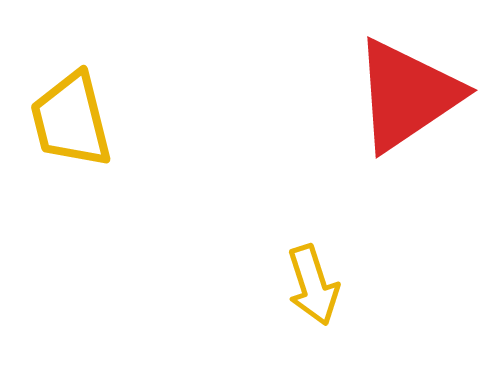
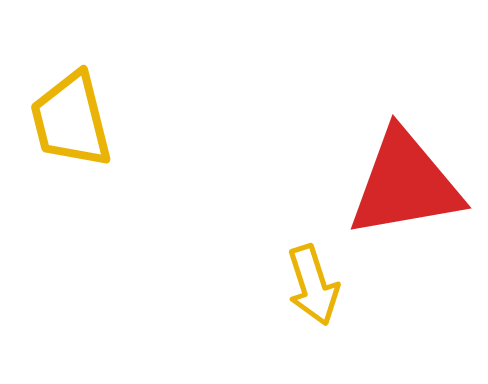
red triangle: moved 2 px left, 89 px down; rotated 24 degrees clockwise
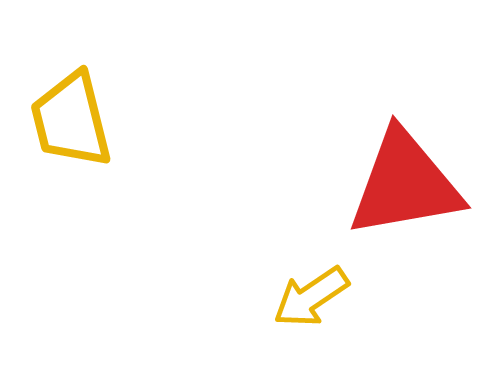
yellow arrow: moved 2 px left, 12 px down; rotated 74 degrees clockwise
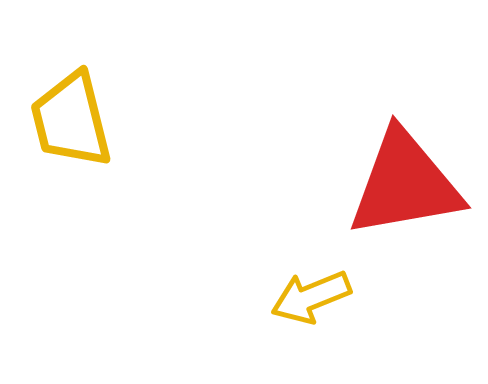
yellow arrow: rotated 12 degrees clockwise
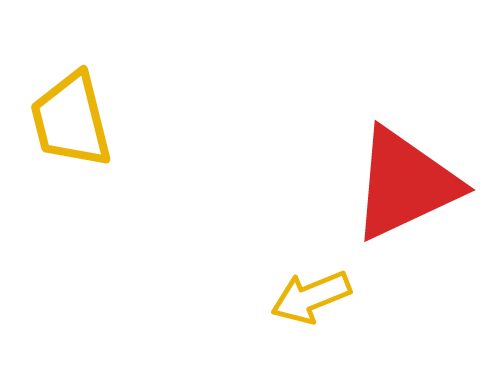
red triangle: rotated 15 degrees counterclockwise
